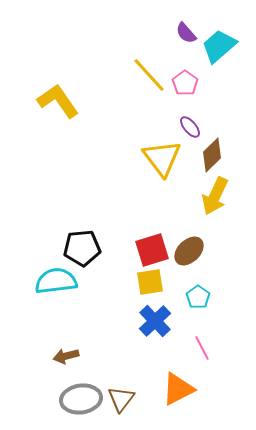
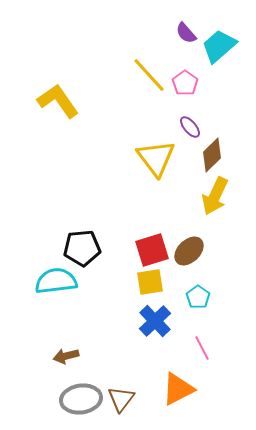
yellow triangle: moved 6 px left
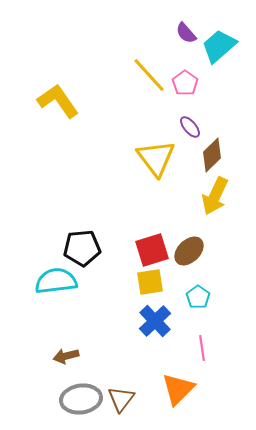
pink line: rotated 20 degrees clockwise
orange triangle: rotated 18 degrees counterclockwise
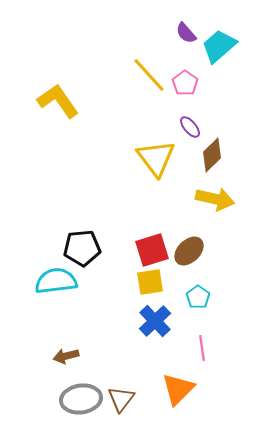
yellow arrow: moved 3 px down; rotated 102 degrees counterclockwise
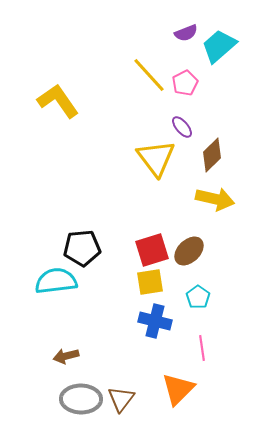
purple semicircle: rotated 70 degrees counterclockwise
pink pentagon: rotated 10 degrees clockwise
purple ellipse: moved 8 px left
blue cross: rotated 32 degrees counterclockwise
gray ellipse: rotated 9 degrees clockwise
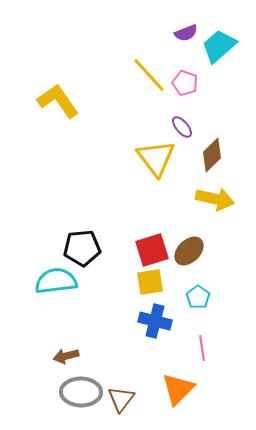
pink pentagon: rotated 25 degrees counterclockwise
gray ellipse: moved 7 px up
